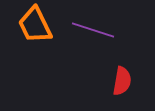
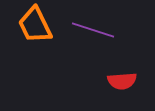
red semicircle: rotated 76 degrees clockwise
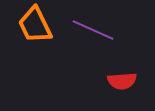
purple line: rotated 6 degrees clockwise
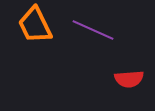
red semicircle: moved 7 px right, 2 px up
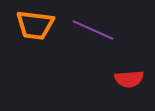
orange trapezoid: rotated 57 degrees counterclockwise
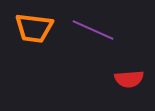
orange trapezoid: moved 1 px left, 3 px down
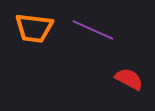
red semicircle: rotated 148 degrees counterclockwise
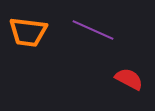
orange trapezoid: moved 6 px left, 4 px down
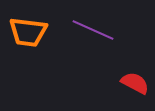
red semicircle: moved 6 px right, 4 px down
